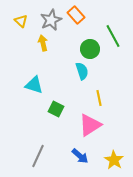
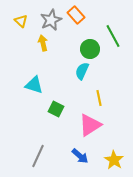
cyan semicircle: rotated 138 degrees counterclockwise
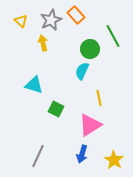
blue arrow: moved 2 px right, 2 px up; rotated 66 degrees clockwise
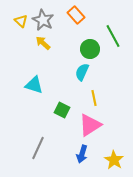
gray star: moved 8 px left; rotated 20 degrees counterclockwise
yellow arrow: rotated 35 degrees counterclockwise
cyan semicircle: moved 1 px down
yellow line: moved 5 px left
green square: moved 6 px right, 1 px down
gray line: moved 8 px up
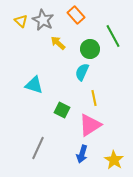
yellow arrow: moved 15 px right
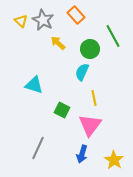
pink triangle: rotated 20 degrees counterclockwise
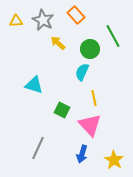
yellow triangle: moved 5 px left; rotated 48 degrees counterclockwise
pink triangle: rotated 20 degrees counterclockwise
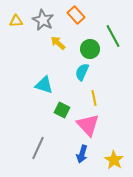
cyan triangle: moved 10 px right
pink triangle: moved 2 px left
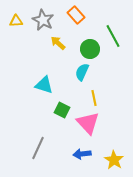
pink triangle: moved 2 px up
blue arrow: rotated 66 degrees clockwise
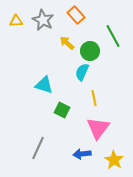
yellow arrow: moved 9 px right
green circle: moved 2 px down
pink triangle: moved 10 px right, 5 px down; rotated 20 degrees clockwise
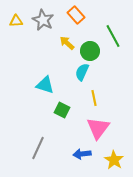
cyan triangle: moved 1 px right
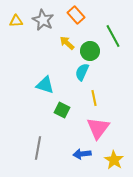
gray line: rotated 15 degrees counterclockwise
